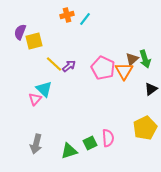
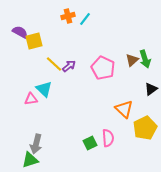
orange cross: moved 1 px right, 1 px down
purple semicircle: rotated 98 degrees clockwise
brown triangle: moved 1 px down
orange triangle: moved 38 px down; rotated 18 degrees counterclockwise
pink triangle: moved 4 px left; rotated 40 degrees clockwise
green triangle: moved 39 px left, 9 px down
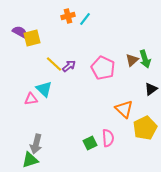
yellow square: moved 2 px left, 3 px up
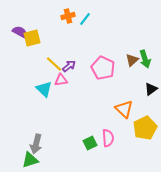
pink triangle: moved 30 px right, 19 px up
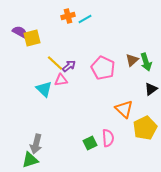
cyan line: rotated 24 degrees clockwise
green arrow: moved 1 px right, 3 px down
yellow line: moved 1 px right, 1 px up
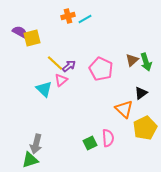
pink pentagon: moved 2 px left, 1 px down
pink triangle: rotated 32 degrees counterclockwise
black triangle: moved 10 px left, 4 px down
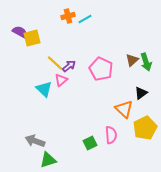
pink semicircle: moved 3 px right, 3 px up
gray arrow: moved 1 px left, 3 px up; rotated 96 degrees clockwise
green triangle: moved 18 px right
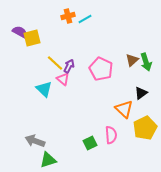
purple arrow: rotated 24 degrees counterclockwise
pink triangle: moved 2 px right, 1 px up; rotated 40 degrees counterclockwise
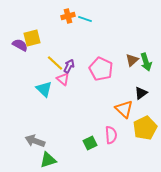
cyan line: rotated 48 degrees clockwise
purple semicircle: moved 13 px down
